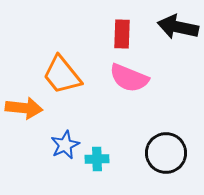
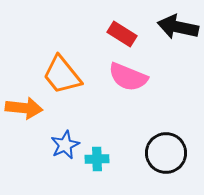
red rectangle: rotated 60 degrees counterclockwise
pink semicircle: moved 1 px left, 1 px up
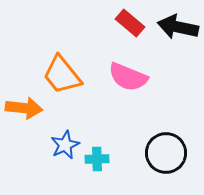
red rectangle: moved 8 px right, 11 px up; rotated 8 degrees clockwise
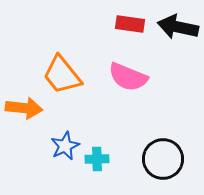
red rectangle: moved 1 px down; rotated 32 degrees counterclockwise
blue star: moved 1 px down
black circle: moved 3 px left, 6 px down
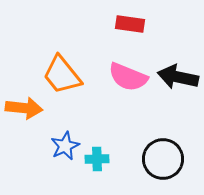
black arrow: moved 50 px down
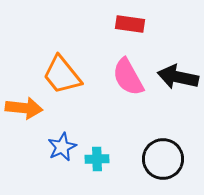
pink semicircle: rotated 39 degrees clockwise
blue star: moved 3 px left, 1 px down
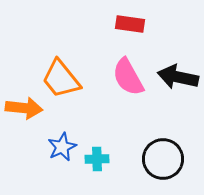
orange trapezoid: moved 1 px left, 4 px down
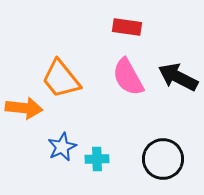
red rectangle: moved 3 px left, 3 px down
black arrow: rotated 15 degrees clockwise
